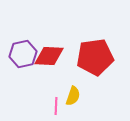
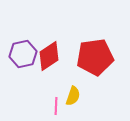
red diamond: rotated 36 degrees counterclockwise
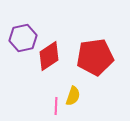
purple hexagon: moved 16 px up
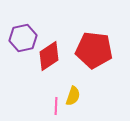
red pentagon: moved 1 px left, 7 px up; rotated 15 degrees clockwise
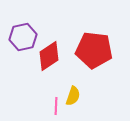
purple hexagon: moved 1 px up
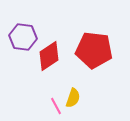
purple hexagon: rotated 20 degrees clockwise
yellow semicircle: moved 2 px down
pink line: rotated 30 degrees counterclockwise
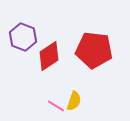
purple hexagon: rotated 12 degrees clockwise
yellow semicircle: moved 1 px right, 3 px down
pink line: rotated 30 degrees counterclockwise
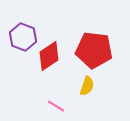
yellow semicircle: moved 13 px right, 15 px up
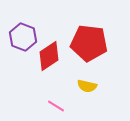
red pentagon: moved 5 px left, 7 px up
yellow semicircle: rotated 84 degrees clockwise
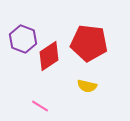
purple hexagon: moved 2 px down
pink line: moved 16 px left
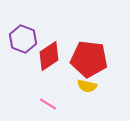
red pentagon: moved 16 px down
pink line: moved 8 px right, 2 px up
